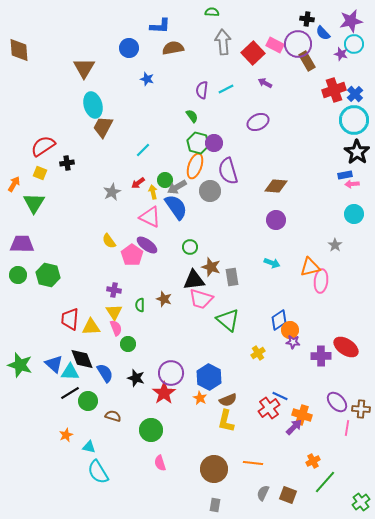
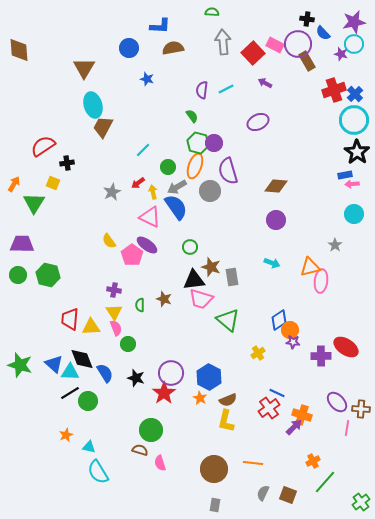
purple star at (351, 21): moved 3 px right, 1 px down
yellow square at (40, 173): moved 13 px right, 10 px down
green circle at (165, 180): moved 3 px right, 13 px up
blue line at (280, 396): moved 3 px left, 3 px up
brown semicircle at (113, 416): moved 27 px right, 34 px down
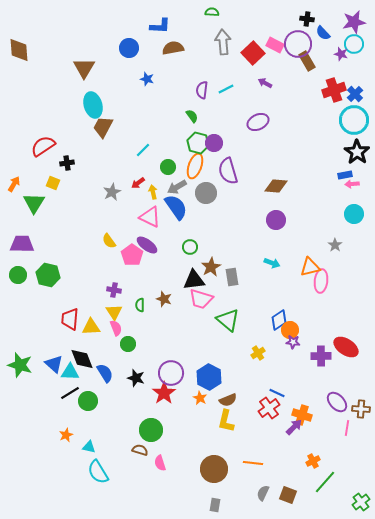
gray circle at (210, 191): moved 4 px left, 2 px down
brown star at (211, 267): rotated 24 degrees clockwise
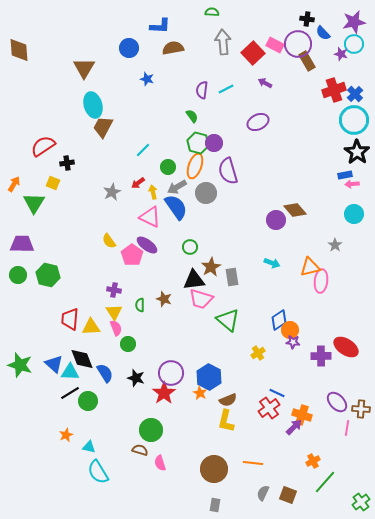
brown diamond at (276, 186): moved 19 px right, 24 px down; rotated 45 degrees clockwise
orange star at (200, 398): moved 5 px up
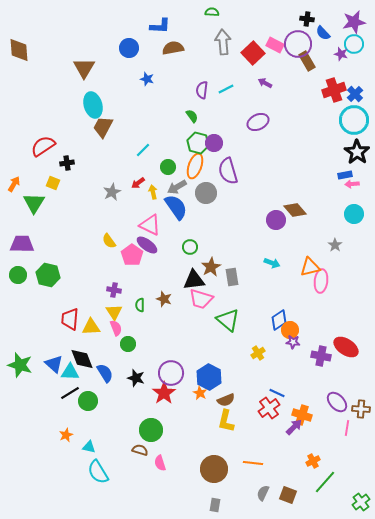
pink triangle at (150, 217): moved 8 px down
purple cross at (321, 356): rotated 12 degrees clockwise
brown semicircle at (228, 400): moved 2 px left
